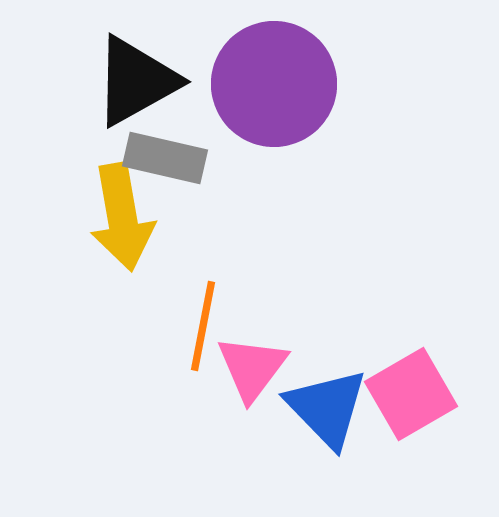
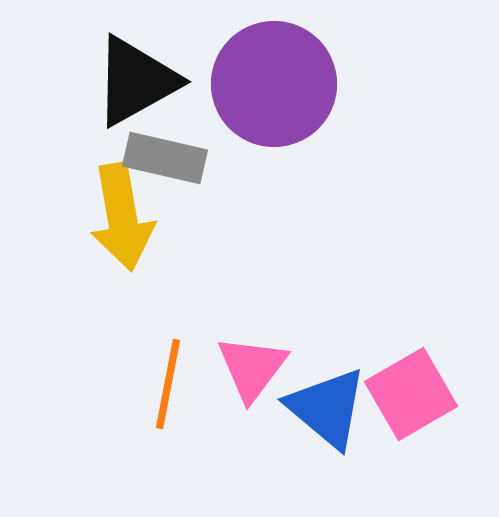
orange line: moved 35 px left, 58 px down
blue triangle: rotated 6 degrees counterclockwise
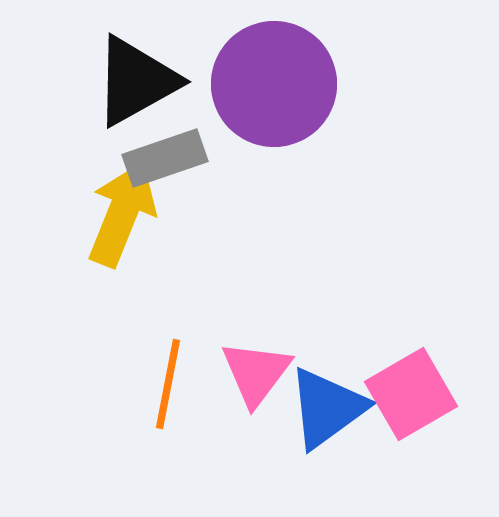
gray rectangle: rotated 32 degrees counterclockwise
yellow arrow: moved 3 px up; rotated 148 degrees counterclockwise
pink triangle: moved 4 px right, 5 px down
blue triangle: rotated 44 degrees clockwise
